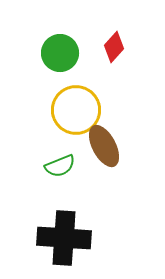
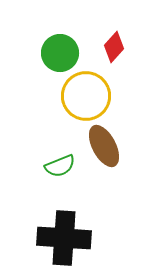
yellow circle: moved 10 px right, 14 px up
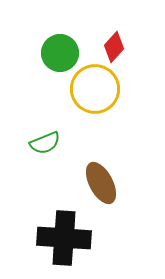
yellow circle: moved 9 px right, 7 px up
brown ellipse: moved 3 px left, 37 px down
green semicircle: moved 15 px left, 23 px up
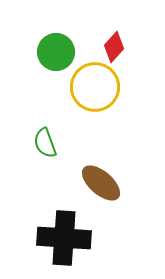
green circle: moved 4 px left, 1 px up
yellow circle: moved 2 px up
green semicircle: rotated 92 degrees clockwise
brown ellipse: rotated 21 degrees counterclockwise
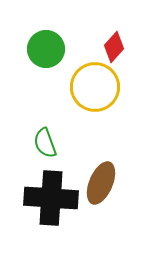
green circle: moved 10 px left, 3 px up
brown ellipse: rotated 72 degrees clockwise
black cross: moved 13 px left, 40 px up
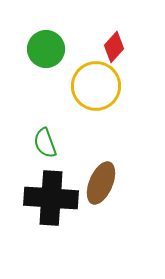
yellow circle: moved 1 px right, 1 px up
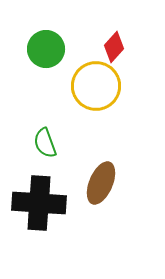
black cross: moved 12 px left, 5 px down
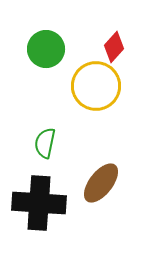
green semicircle: rotated 32 degrees clockwise
brown ellipse: rotated 15 degrees clockwise
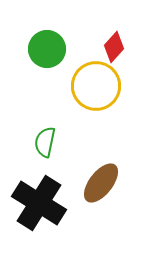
green circle: moved 1 px right
green semicircle: moved 1 px up
black cross: rotated 28 degrees clockwise
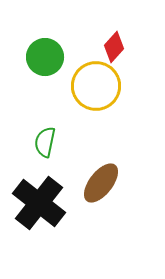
green circle: moved 2 px left, 8 px down
black cross: rotated 6 degrees clockwise
